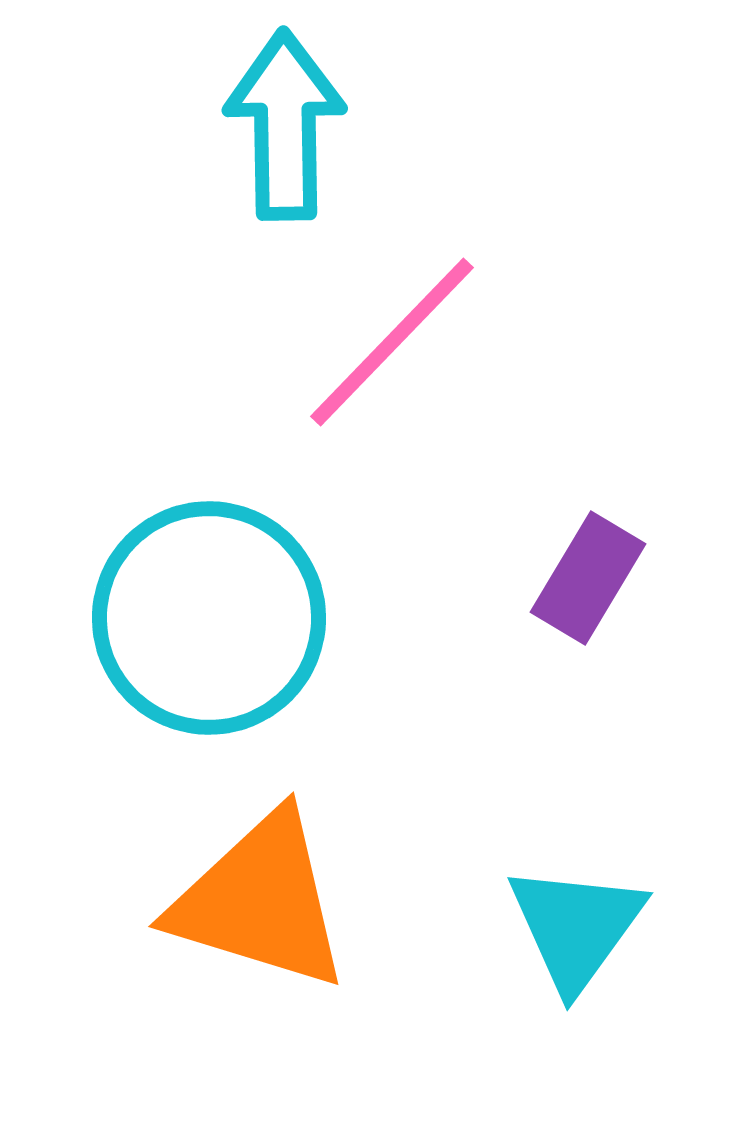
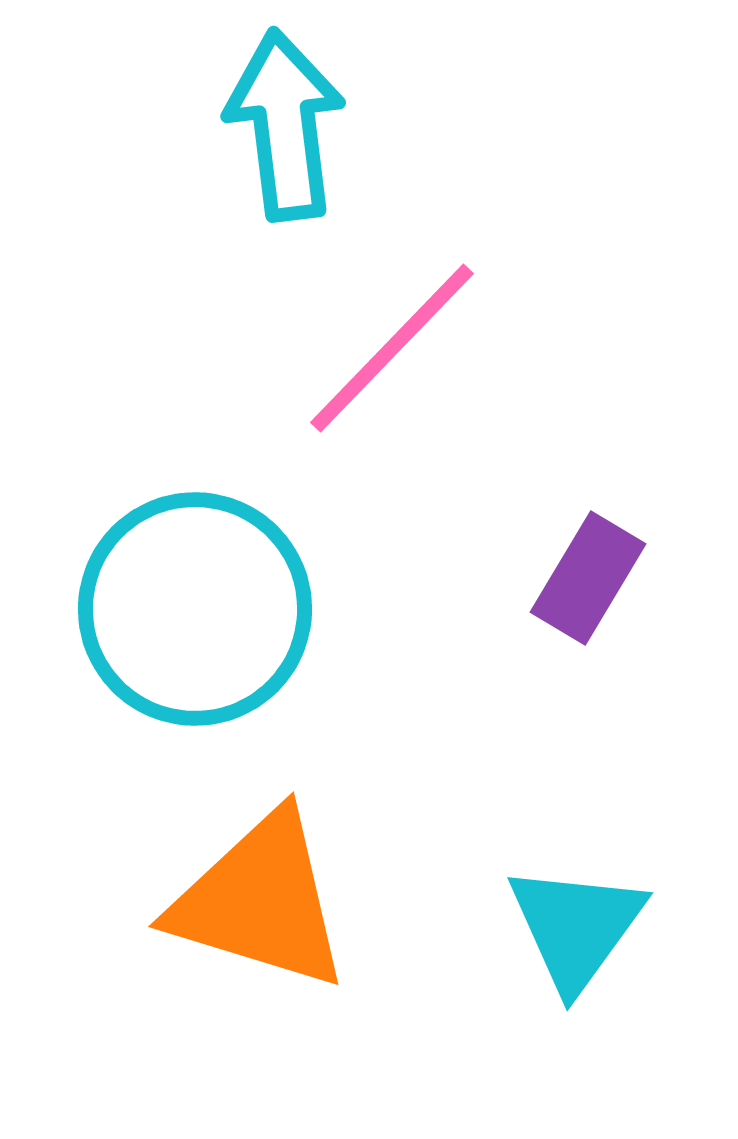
cyan arrow: rotated 6 degrees counterclockwise
pink line: moved 6 px down
cyan circle: moved 14 px left, 9 px up
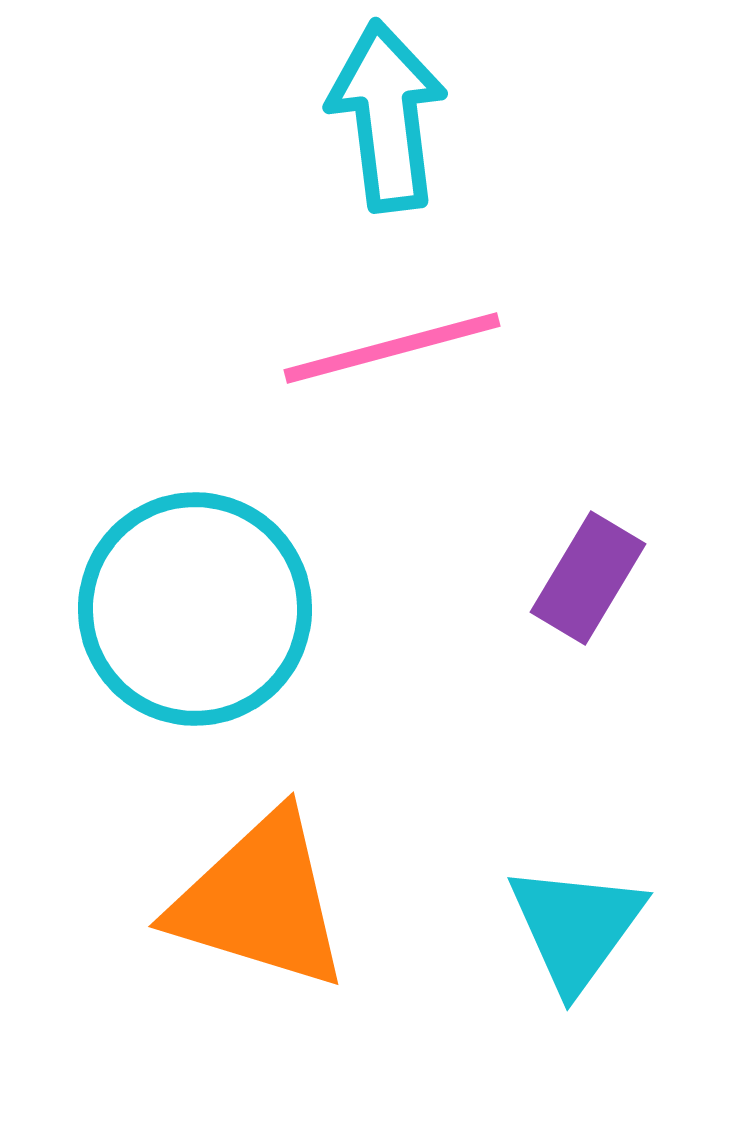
cyan arrow: moved 102 px right, 9 px up
pink line: rotated 31 degrees clockwise
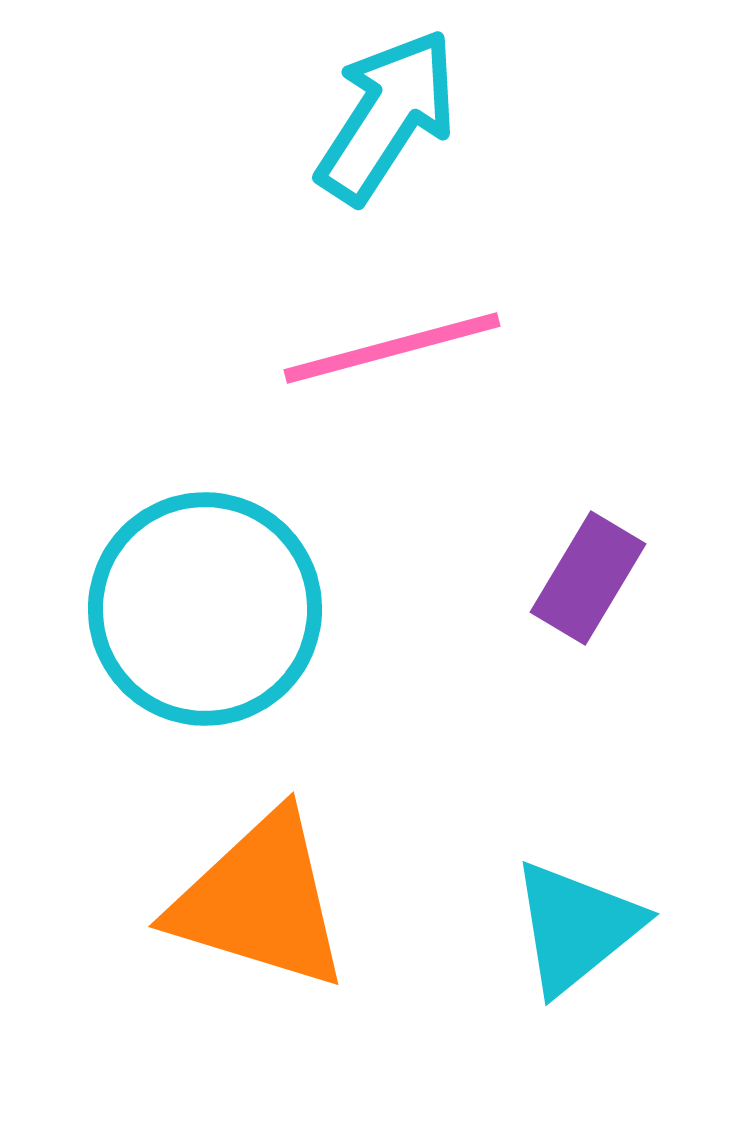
cyan arrow: rotated 40 degrees clockwise
cyan circle: moved 10 px right
cyan triangle: rotated 15 degrees clockwise
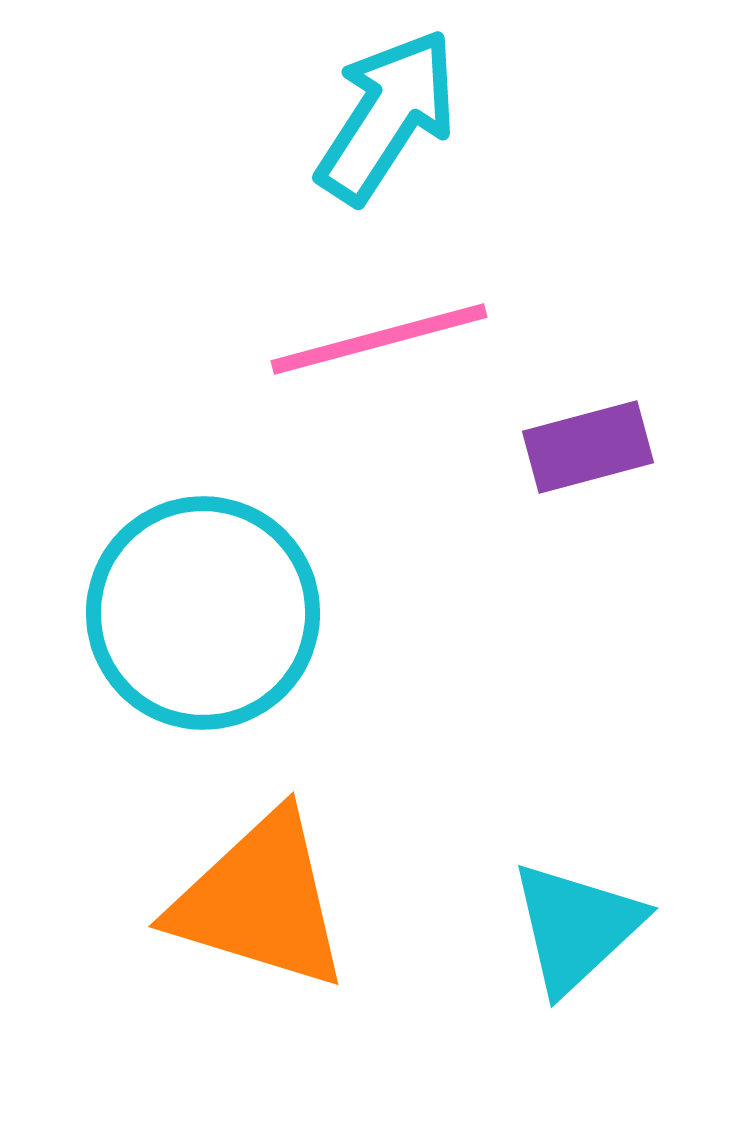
pink line: moved 13 px left, 9 px up
purple rectangle: moved 131 px up; rotated 44 degrees clockwise
cyan circle: moved 2 px left, 4 px down
cyan triangle: rotated 4 degrees counterclockwise
